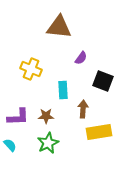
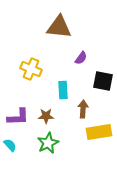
black square: rotated 10 degrees counterclockwise
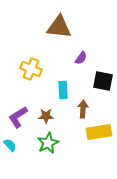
purple L-shape: rotated 150 degrees clockwise
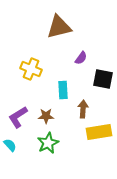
brown triangle: rotated 20 degrees counterclockwise
black square: moved 2 px up
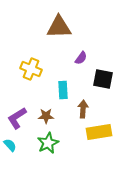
brown triangle: rotated 12 degrees clockwise
purple L-shape: moved 1 px left, 1 px down
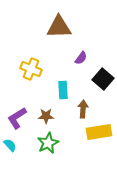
black square: rotated 30 degrees clockwise
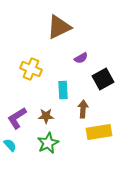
brown triangle: rotated 24 degrees counterclockwise
purple semicircle: rotated 24 degrees clockwise
black square: rotated 20 degrees clockwise
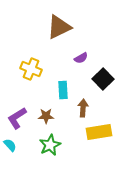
black square: rotated 15 degrees counterclockwise
brown arrow: moved 1 px up
green star: moved 2 px right, 2 px down
